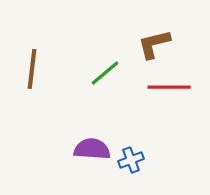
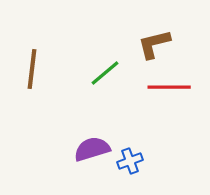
purple semicircle: rotated 21 degrees counterclockwise
blue cross: moved 1 px left, 1 px down
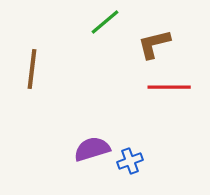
green line: moved 51 px up
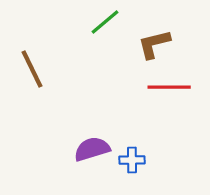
brown line: rotated 33 degrees counterclockwise
blue cross: moved 2 px right, 1 px up; rotated 20 degrees clockwise
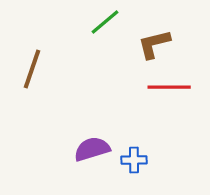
brown line: rotated 45 degrees clockwise
blue cross: moved 2 px right
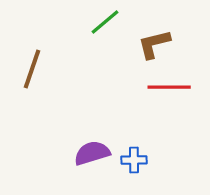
purple semicircle: moved 4 px down
